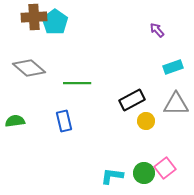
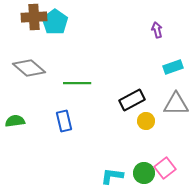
purple arrow: rotated 28 degrees clockwise
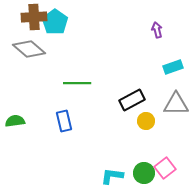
gray diamond: moved 19 px up
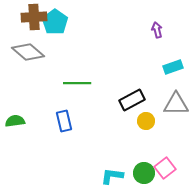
gray diamond: moved 1 px left, 3 px down
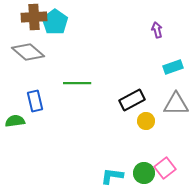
blue rectangle: moved 29 px left, 20 px up
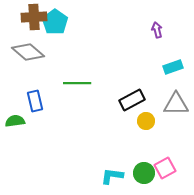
pink square: rotated 10 degrees clockwise
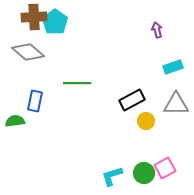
blue rectangle: rotated 25 degrees clockwise
cyan L-shape: rotated 25 degrees counterclockwise
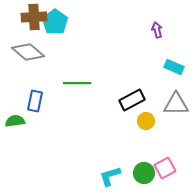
cyan rectangle: moved 1 px right; rotated 42 degrees clockwise
cyan L-shape: moved 2 px left
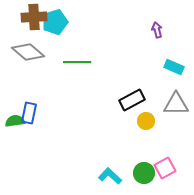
cyan pentagon: rotated 20 degrees clockwise
green line: moved 21 px up
blue rectangle: moved 6 px left, 12 px down
cyan L-shape: rotated 60 degrees clockwise
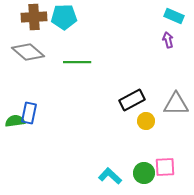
cyan pentagon: moved 9 px right, 5 px up; rotated 15 degrees clockwise
purple arrow: moved 11 px right, 10 px down
cyan rectangle: moved 51 px up
pink square: moved 1 px up; rotated 25 degrees clockwise
